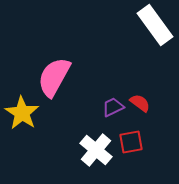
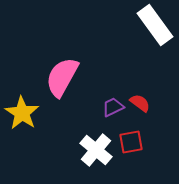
pink semicircle: moved 8 px right
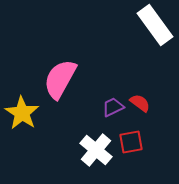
pink semicircle: moved 2 px left, 2 px down
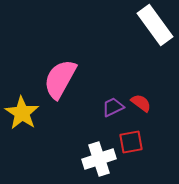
red semicircle: moved 1 px right
white cross: moved 3 px right, 9 px down; rotated 32 degrees clockwise
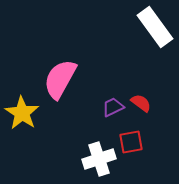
white rectangle: moved 2 px down
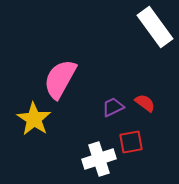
red semicircle: moved 4 px right
yellow star: moved 12 px right, 6 px down
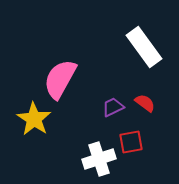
white rectangle: moved 11 px left, 20 px down
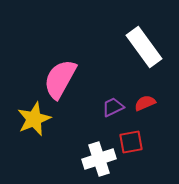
red semicircle: rotated 60 degrees counterclockwise
yellow star: rotated 16 degrees clockwise
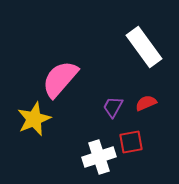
pink semicircle: rotated 12 degrees clockwise
red semicircle: moved 1 px right
purple trapezoid: rotated 35 degrees counterclockwise
white cross: moved 2 px up
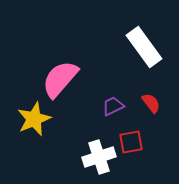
red semicircle: moved 5 px right; rotated 75 degrees clockwise
purple trapezoid: moved 1 px up; rotated 35 degrees clockwise
